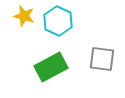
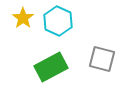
yellow star: moved 1 px left, 2 px down; rotated 20 degrees clockwise
gray square: rotated 8 degrees clockwise
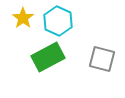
green rectangle: moved 3 px left, 10 px up
